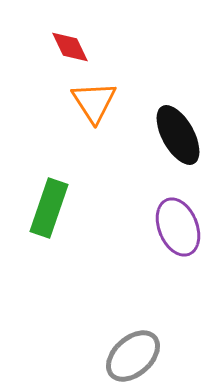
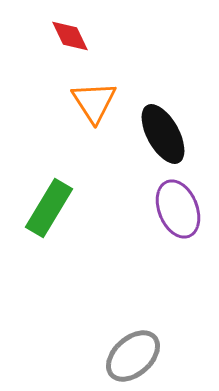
red diamond: moved 11 px up
black ellipse: moved 15 px left, 1 px up
green rectangle: rotated 12 degrees clockwise
purple ellipse: moved 18 px up
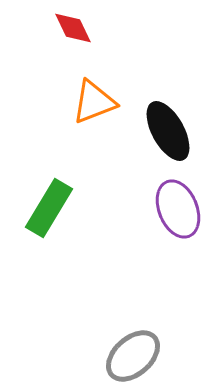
red diamond: moved 3 px right, 8 px up
orange triangle: rotated 42 degrees clockwise
black ellipse: moved 5 px right, 3 px up
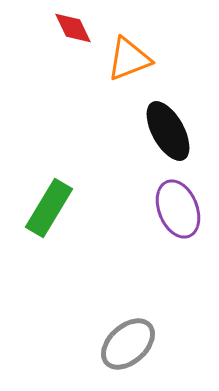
orange triangle: moved 35 px right, 43 px up
gray ellipse: moved 5 px left, 12 px up
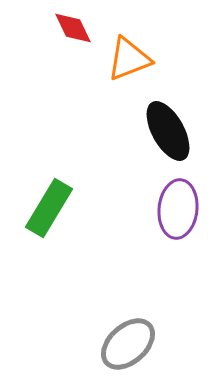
purple ellipse: rotated 28 degrees clockwise
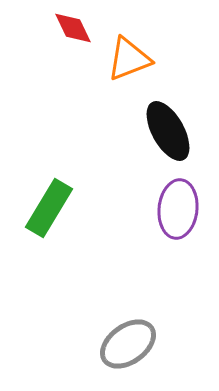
gray ellipse: rotated 6 degrees clockwise
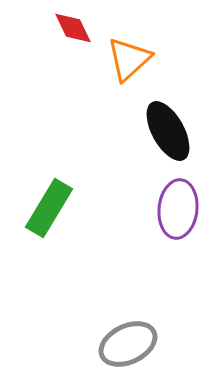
orange triangle: rotated 21 degrees counterclockwise
gray ellipse: rotated 10 degrees clockwise
